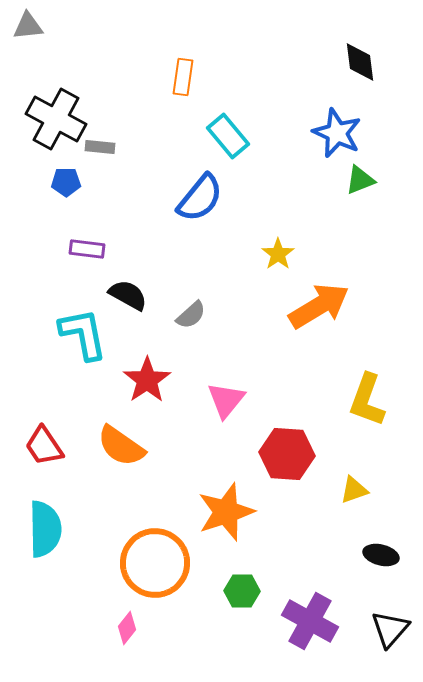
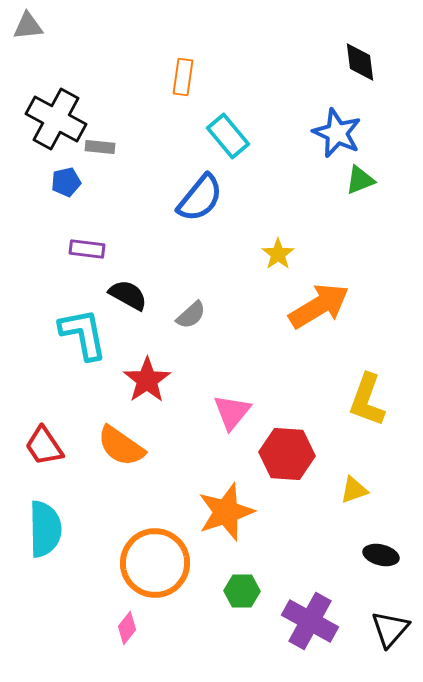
blue pentagon: rotated 12 degrees counterclockwise
pink triangle: moved 6 px right, 12 px down
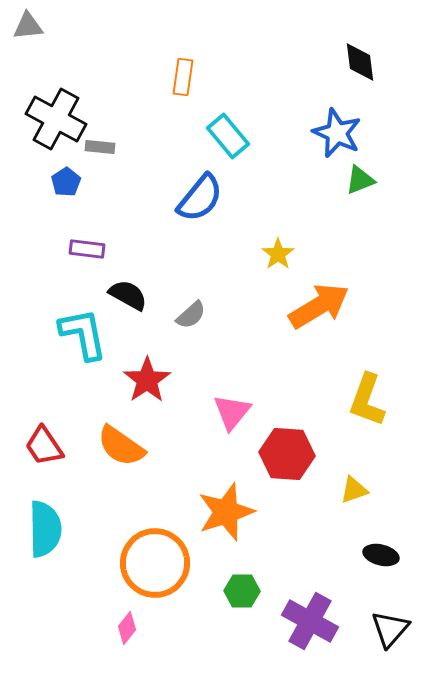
blue pentagon: rotated 20 degrees counterclockwise
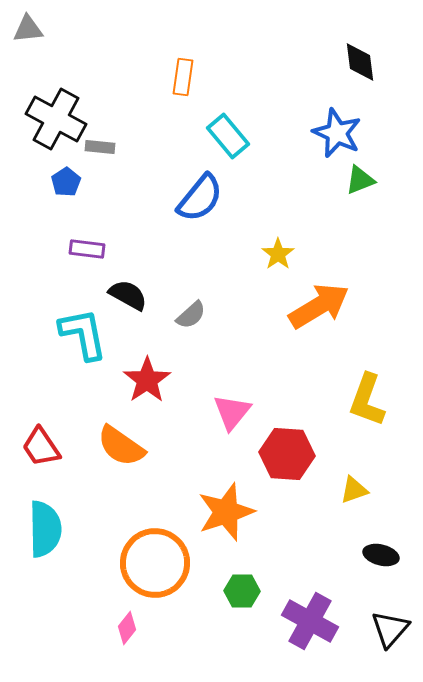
gray triangle: moved 3 px down
red trapezoid: moved 3 px left, 1 px down
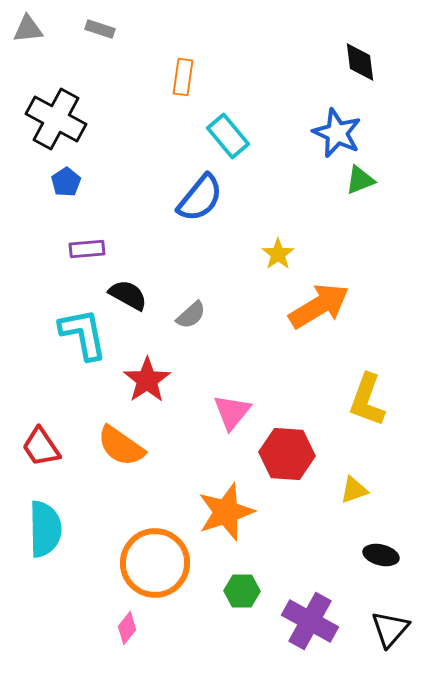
gray rectangle: moved 118 px up; rotated 12 degrees clockwise
purple rectangle: rotated 12 degrees counterclockwise
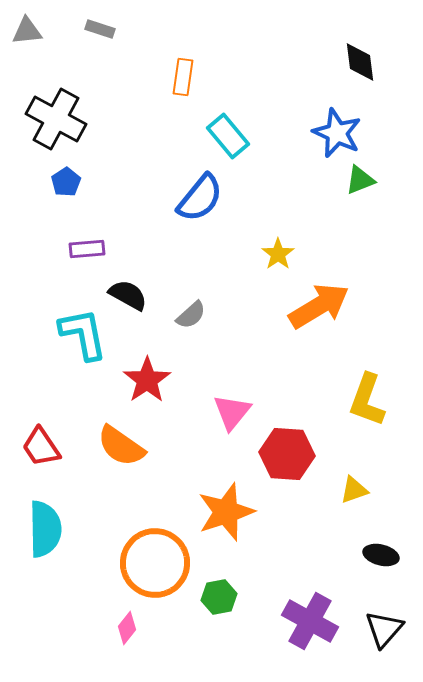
gray triangle: moved 1 px left, 2 px down
green hexagon: moved 23 px left, 6 px down; rotated 12 degrees counterclockwise
black triangle: moved 6 px left
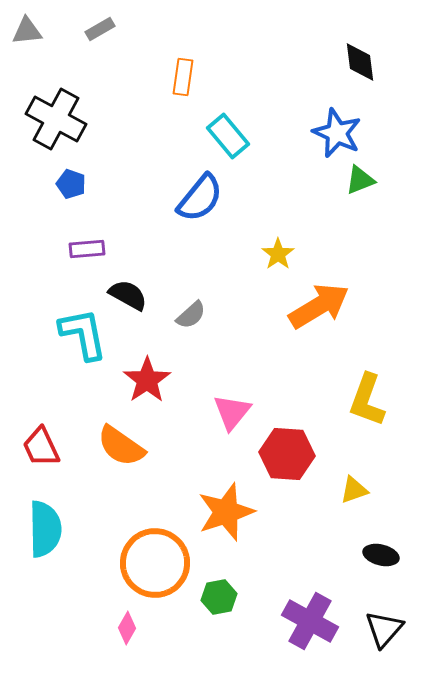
gray rectangle: rotated 48 degrees counterclockwise
blue pentagon: moved 5 px right, 2 px down; rotated 20 degrees counterclockwise
red trapezoid: rotated 9 degrees clockwise
pink diamond: rotated 8 degrees counterclockwise
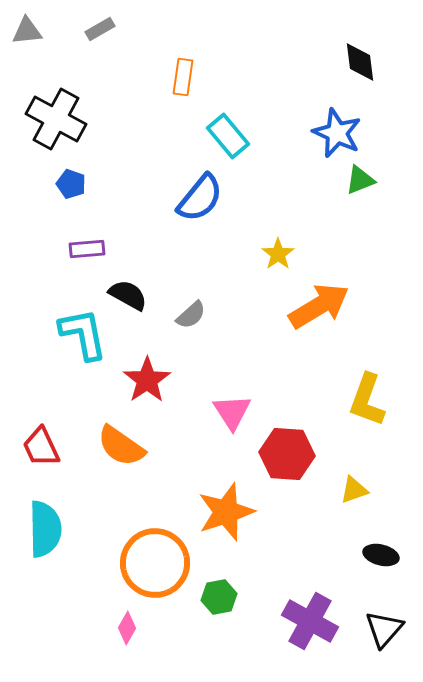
pink triangle: rotated 12 degrees counterclockwise
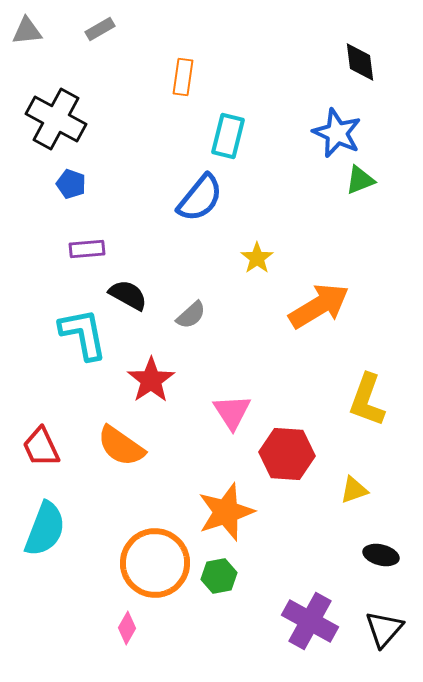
cyan rectangle: rotated 54 degrees clockwise
yellow star: moved 21 px left, 4 px down
red star: moved 4 px right
cyan semicircle: rotated 22 degrees clockwise
green hexagon: moved 21 px up
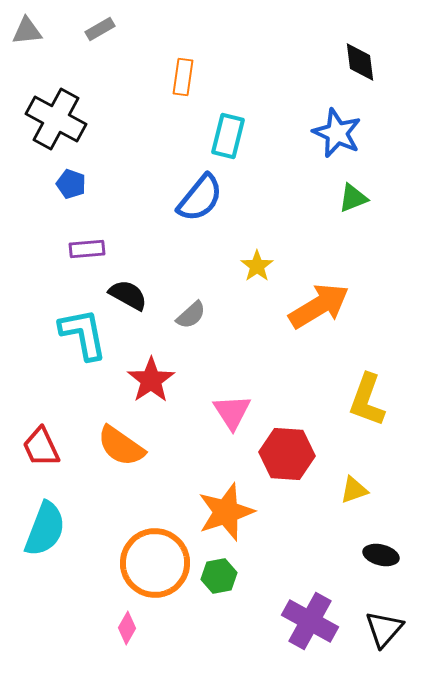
green triangle: moved 7 px left, 18 px down
yellow star: moved 8 px down
